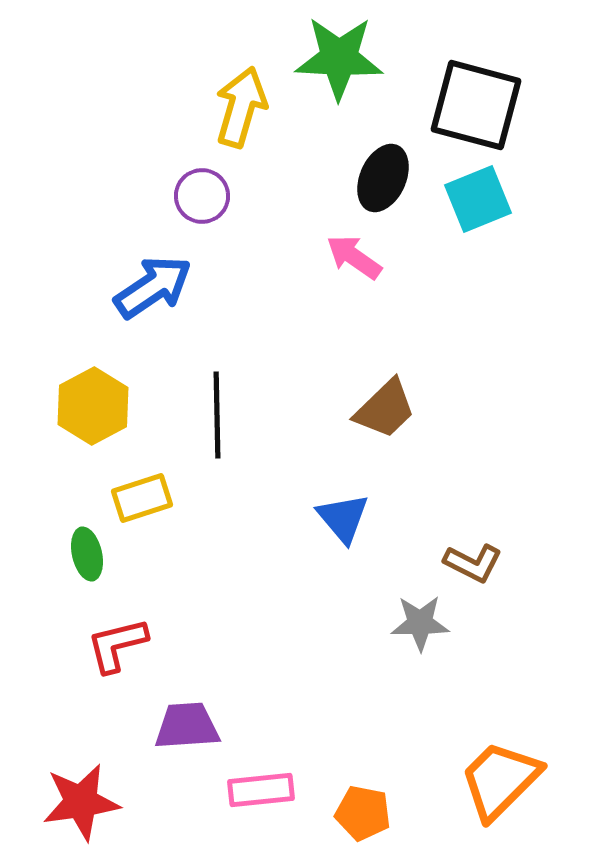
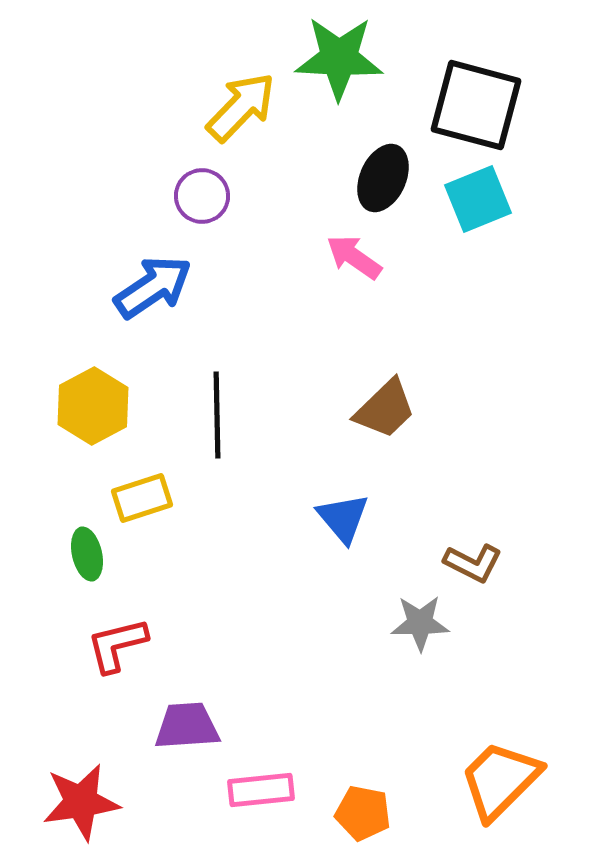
yellow arrow: rotated 28 degrees clockwise
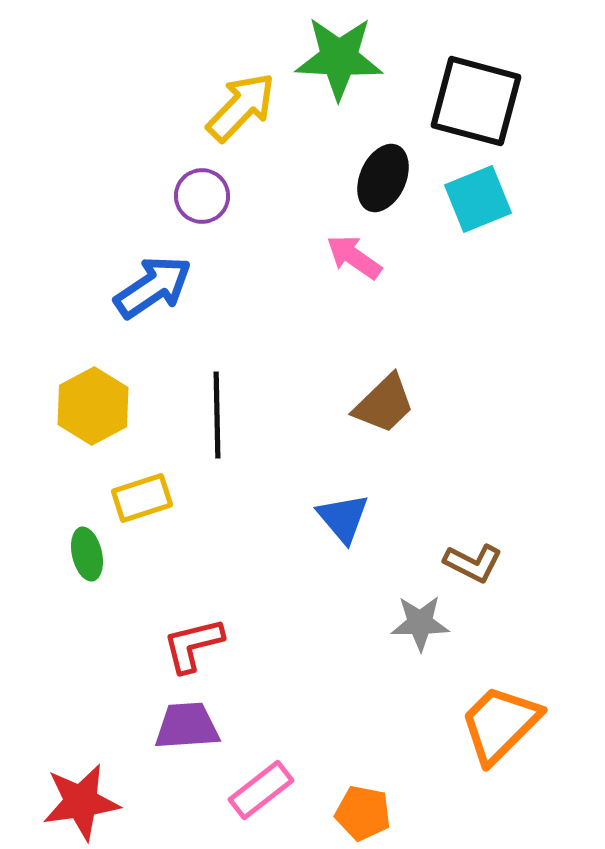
black square: moved 4 px up
brown trapezoid: moved 1 px left, 5 px up
red L-shape: moved 76 px right
orange trapezoid: moved 56 px up
pink rectangle: rotated 32 degrees counterclockwise
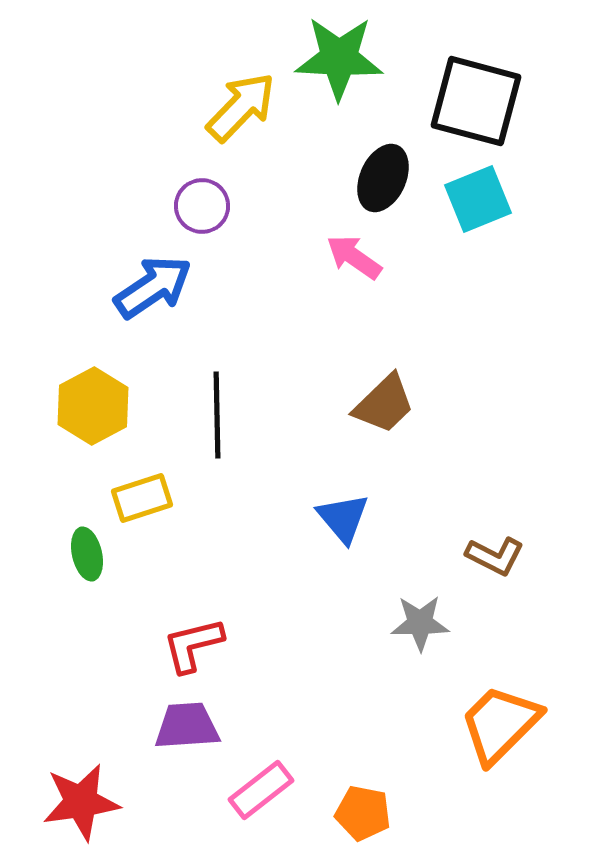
purple circle: moved 10 px down
brown L-shape: moved 22 px right, 7 px up
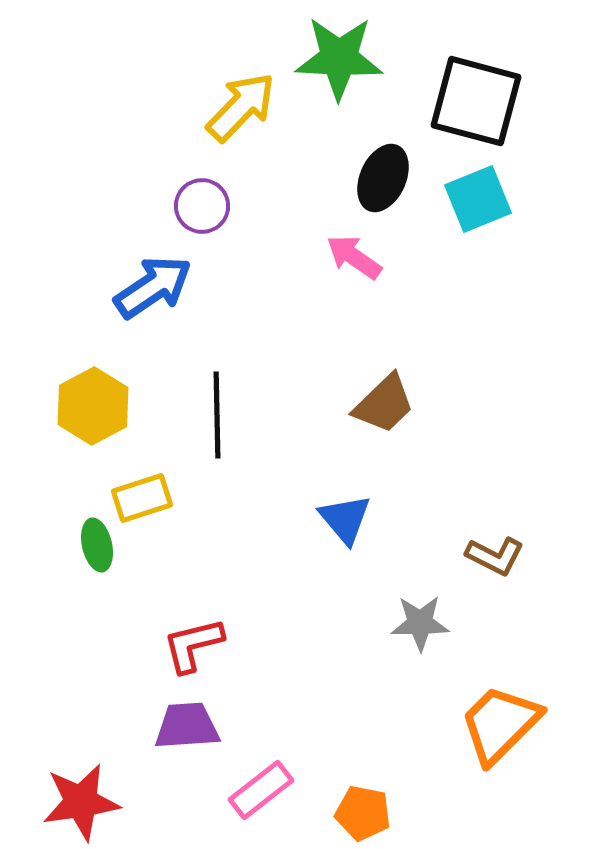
blue triangle: moved 2 px right, 1 px down
green ellipse: moved 10 px right, 9 px up
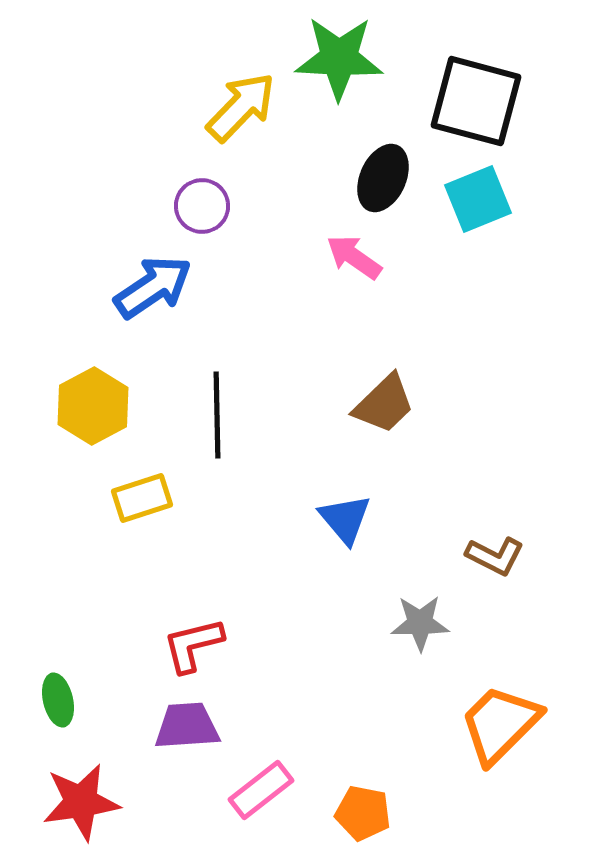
green ellipse: moved 39 px left, 155 px down
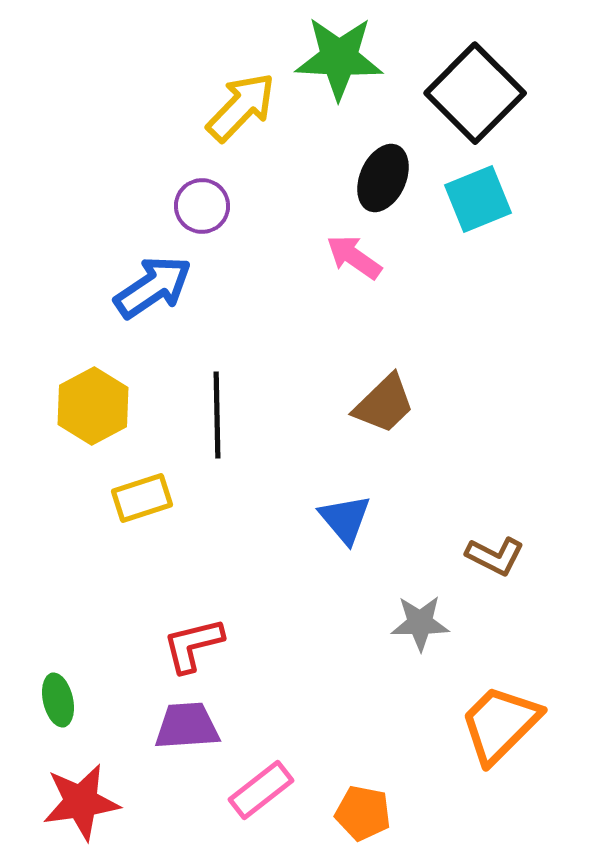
black square: moved 1 px left, 8 px up; rotated 30 degrees clockwise
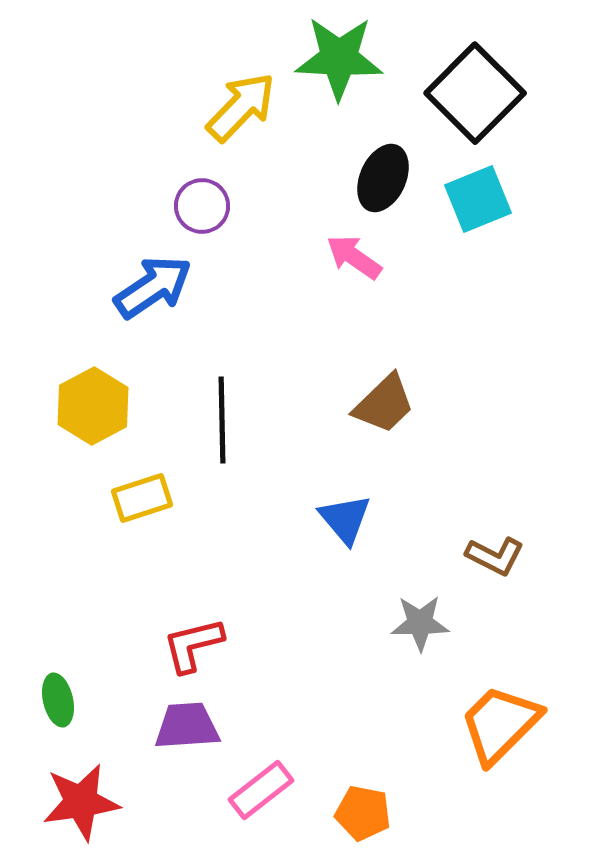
black line: moved 5 px right, 5 px down
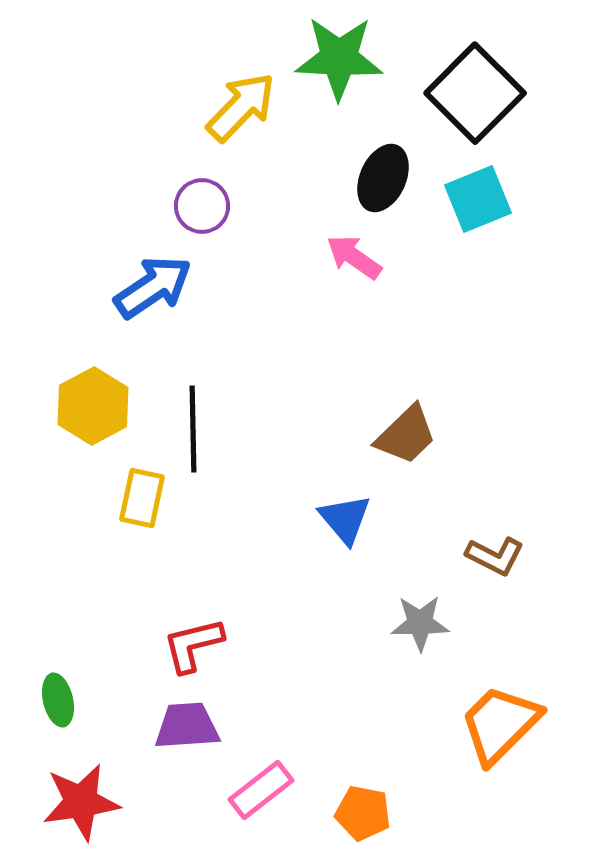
brown trapezoid: moved 22 px right, 31 px down
black line: moved 29 px left, 9 px down
yellow rectangle: rotated 60 degrees counterclockwise
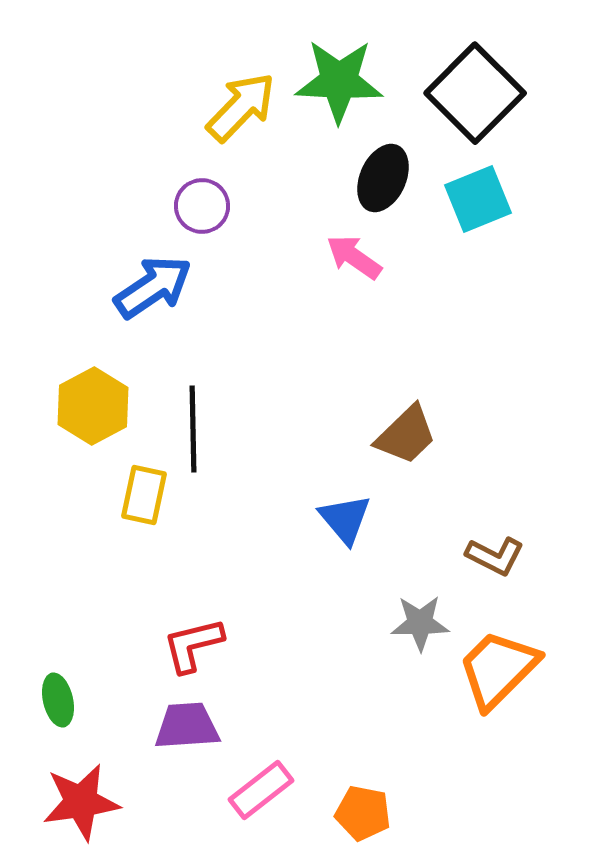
green star: moved 23 px down
yellow rectangle: moved 2 px right, 3 px up
orange trapezoid: moved 2 px left, 55 px up
